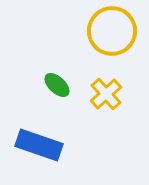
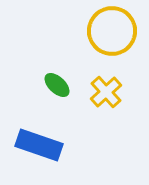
yellow cross: moved 2 px up
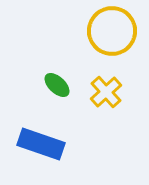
blue rectangle: moved 2 px right, 1 px up
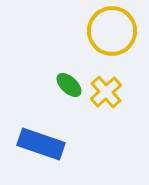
green ellipse: moved 12 px right
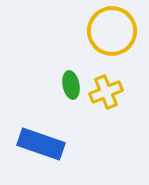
green ellipse: moved 2 px right; rotated 36 degrees clockwise
yellow cross: rotated 20 degrees clockwise
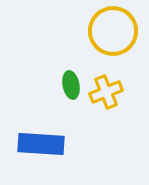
yellow circle: moved 1 px right
blue rectangle: rotated 15 degrees counterclockwise
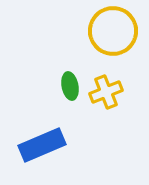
green ellipse: moved 1 px left, 1 px down
blue rectangle: moved 1 px right, 1 px down; rotated 27 degrees counterclockwise
